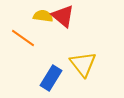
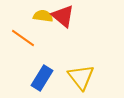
yellow triangle: moved 2 px left, 13 px down
blue rectangle: moved 9 px left
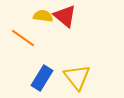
red triangle: moved 2 px right
yellow triangle: moved 4 px left
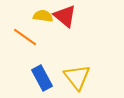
orange line: moved 2 px right, 1 px up
blue rectangle: rotated 60 degrees counterclockwise
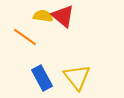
red triangle: moved 2 px left
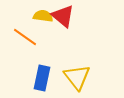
blue rectangle: rotated 40 degrees clockwise
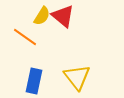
yellow semicircle: moved 1 px left; rotated 114 degrees clockwise
blue rectangle: moved 8 px left, 3 px down
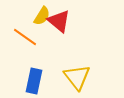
red triangle: moved 4 px left, 5 px down
